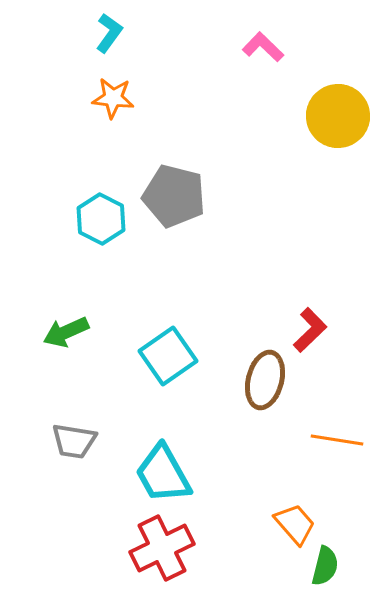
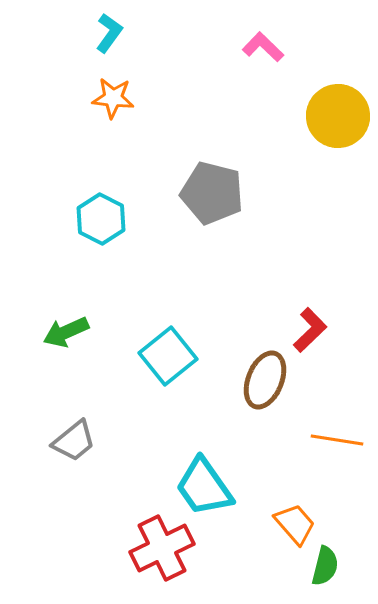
gray pentagon: moved 38 px right, 3 px up
cyan square: rotated 4 degrees counterclockwise
brown ellipse: rotated 8 degrees clockwise
gray trapezoid: rotated 48 degrees counterclockwise
cyan trapezoid: moved 41 px right, 13 px down; rotated 6 degrees counterclockwise
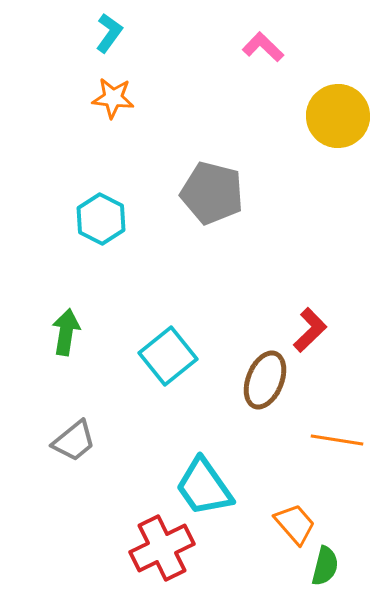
green arrow: rotated 123 degrees clockwise
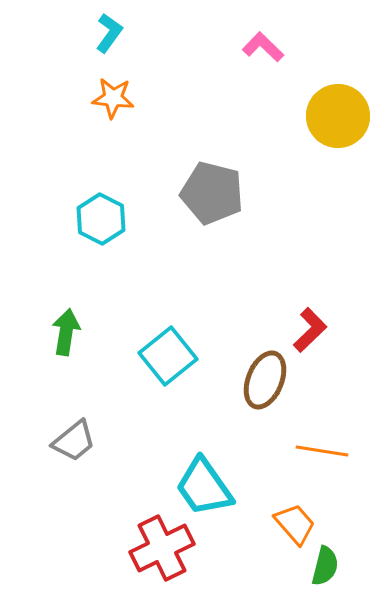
orange line: moved 15 px left, 11 px down
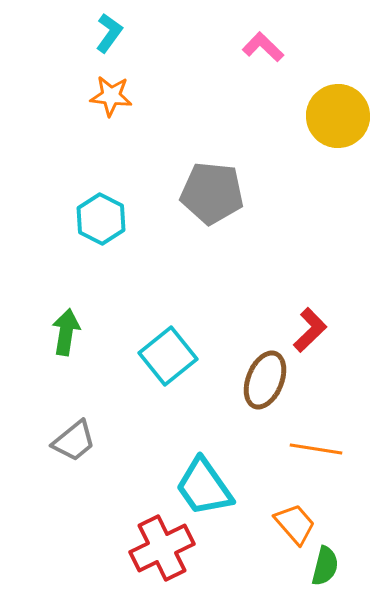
orange star: moved 2 px left, 2 px up
gray pentagon: rotated 8 degrees counterclockwise
orange line: moved 6 px left, 2 px up
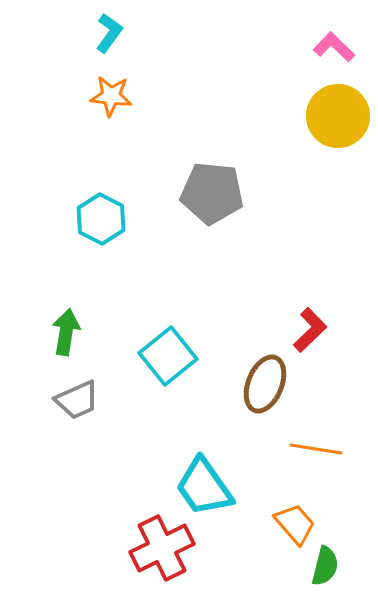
pink L-shape: moved 71 px right
brown ellipse: moved 4 px down
gray trapezoid: moved 3 px right, 41 px up; rotated 15 degrees clockwise
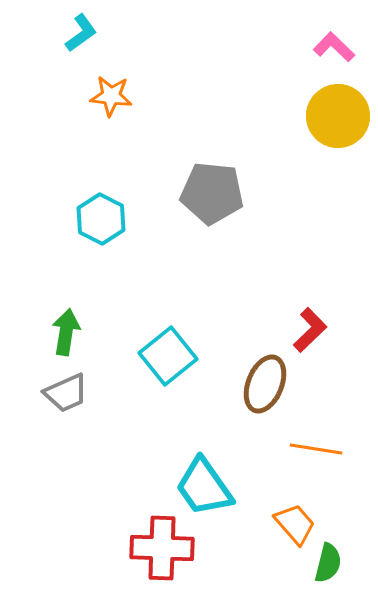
cyan L-shape: moved 28 px left; rotated 18 degrees clockwise
gray trapezoid: moved 11 px left, 7 px up
red cross: rotated 28 degrees clockwise
green semicircle: moved 3 px right, 3 px up
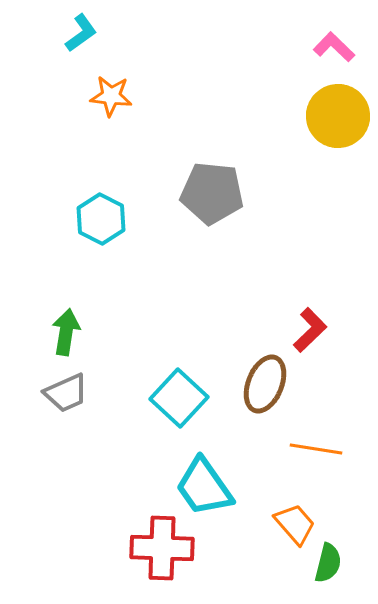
cyan square: moved 11 px right, 42 px down; rotated 8 degrees counterclockwise
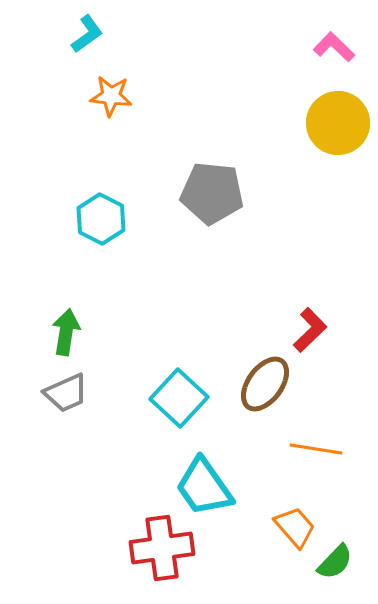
cyan L-shape: moved 6 px right, 1 px down
yellow circle: moved 7 px down
brown ellipse: rotated 14 degrees clockwise
orange trapezoid: moved 3 px down
red cross: rotated 10 degrees counterclockwise
green semicircle: moved 7 px right, 1 px up; rotated 30 degrees clockwise
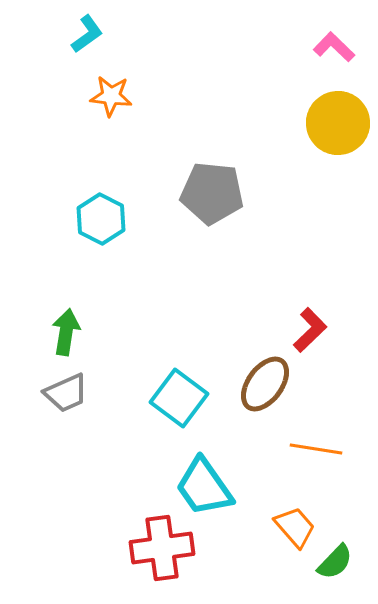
cyan square: rotated 6 degrees counterclockwise
